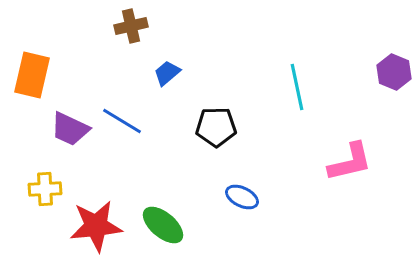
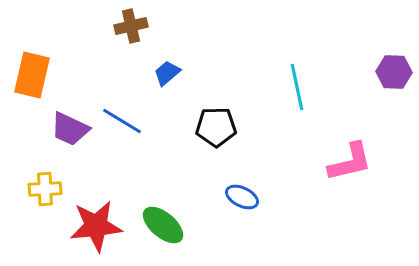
purple hexagon: rotated 20 degrees counterclockwise
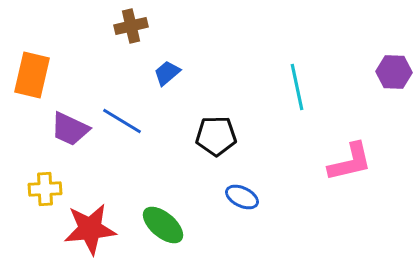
black pentagon: moved 9 px down
red star: moved 6 px left, 3 px down
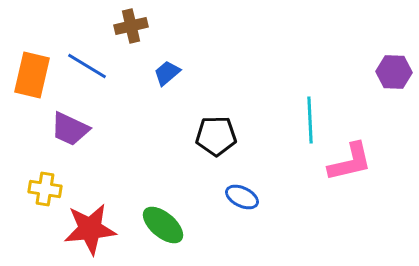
cyan line: moved 13 px right, 33 px down; rotated 9 degrees clockwise
blue line: moved 35 px left, 55 px up
yellow cross: rotated 12 degrees clockwise
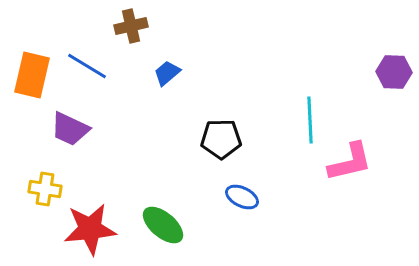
black pentagon: moved 5 px right, 3 px down
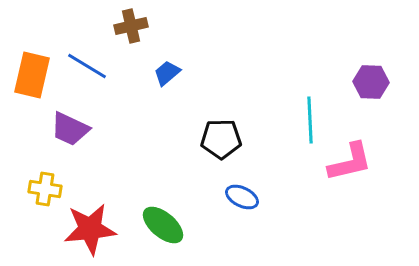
purple hexagon: moved 23 px left, 10 px down
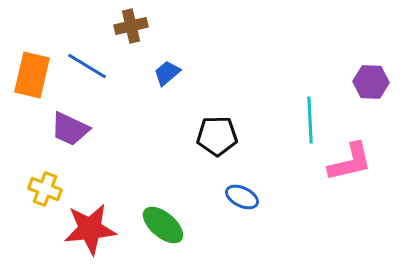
black pentagon: moved 4 px left, 3 px up
yellow cross: rotated 12 degrees clockwise
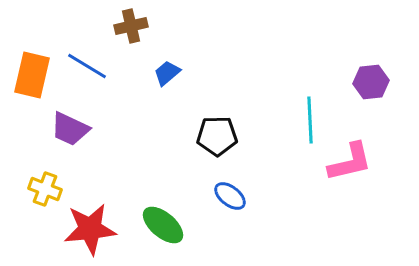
purple hexagon: rotated 8 degrees counterclockwise
blue ellipse: moved 12 px left, 1 px up; rotated 12 degrees clockwise
